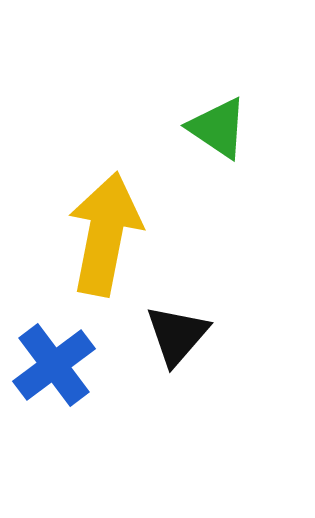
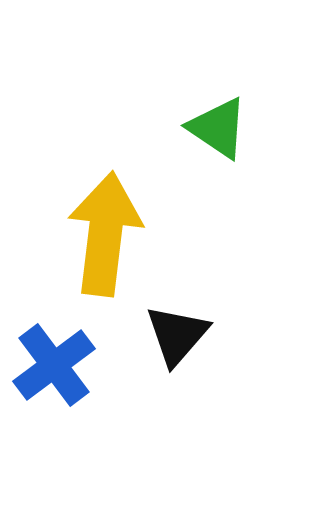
yellow arrow: rotated 4 degrees counterclockwise
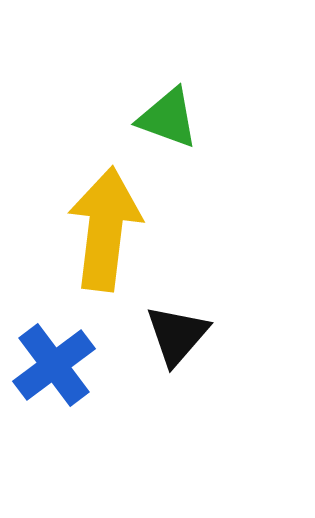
green triangle: moved 50 px left, 10 px up; rotated 14 degrees counterclockwise
yellow arrow: moved 5 px up
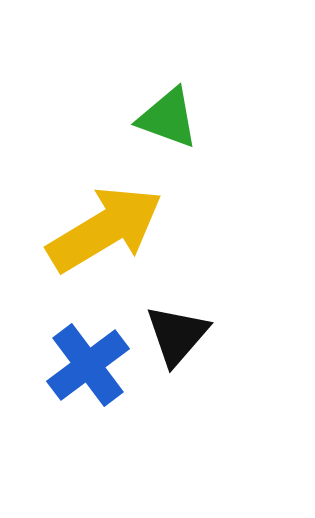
yellow arrow: rotated 52 degrees clockwise
blue cross: moved 34 px right
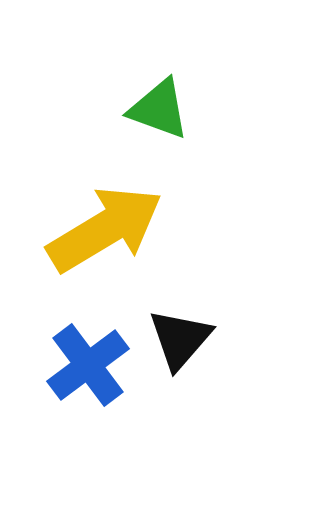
green triangle: moved 9 px left, 9 px up
black triangle: moved 3 px right, 4 px down
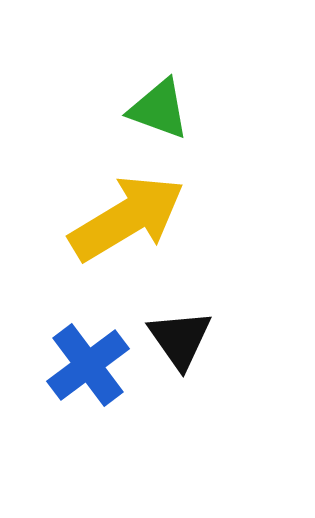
yellow arrow: moved 22 px right, 11 px up
black triangle: rotated 16 degrees counterclockwise
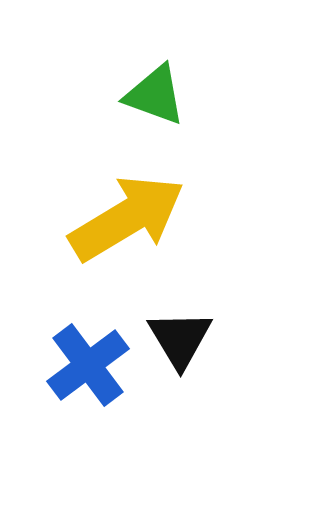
green triangle: moved 4 px left, 14 px up
black triangle: rotated 4 degrees clockwise
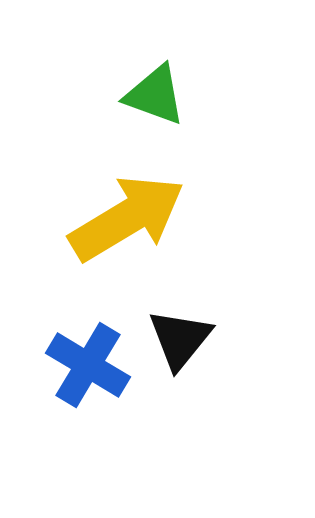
black triangle: rotated 10 degrees clockwise
blue cross: rotated 22 degrees counterclockwise
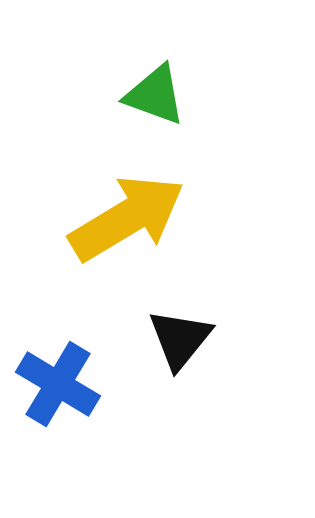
blue cross: moved 30 px left, 19 px down
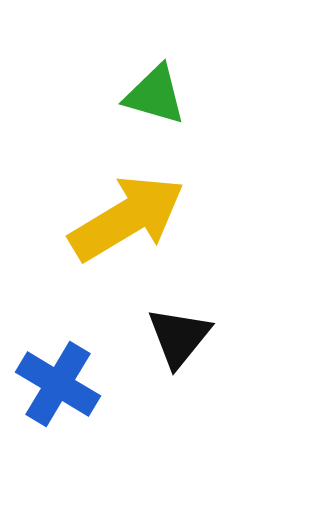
green triangle: rotated 4 degrees counterclockwise
black triangle: moved 1 px left, 2 px up
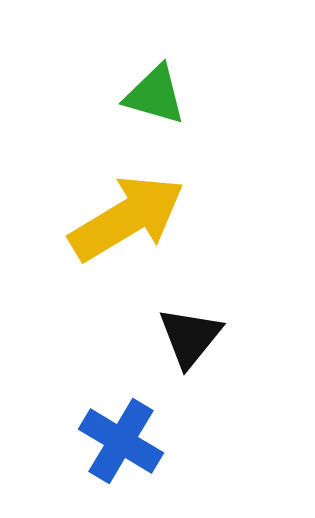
black triangle: moved 11 px right
blue cross: moved 63 px right, 57 px down
